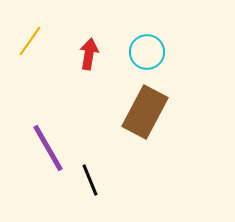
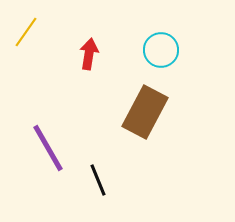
yellow line: moved 4 px left, 9 px up
cyan circle: moved 14 px right, 2 px up
black line: moved 8 px right
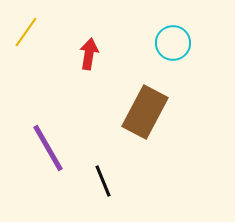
cyan circle: moved 12 px right, 7 px up
black line: moved 5 px right, 1 px down
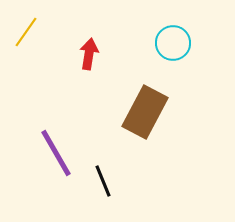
purple line: moved 8 px right, 5 px down
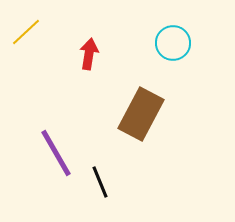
yellow line: rotated 12 degrees clockwise
brown rectangle: moved 4 px left, 2 px down
black line: moved 3 px left, 1 px down
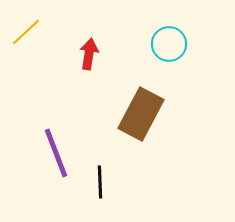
cyan circle: moved 4 px left, 1 px down
purple line: rotated 9 degrees clockwise
black line: rotated 20 degrees clockwise
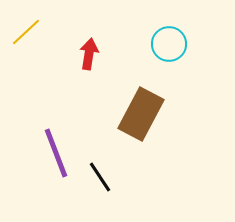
black line: moved 5 px up; rotated 32 degrees counterclockwise
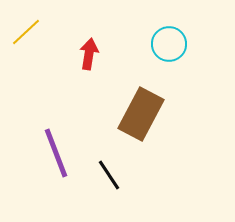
black line: moved 9 px right, 2 px up
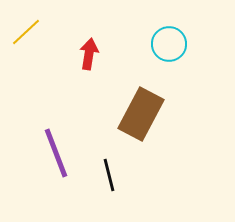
black line: rotated 20 degrees clockwise
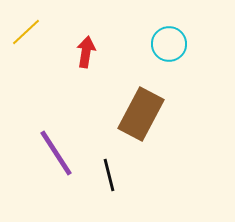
red arrow: moved 3 px left, 2 px up
purple line: rotated 12 degrees counterclockwise
